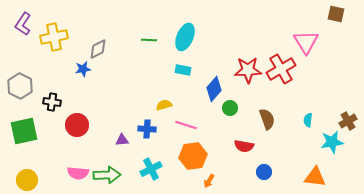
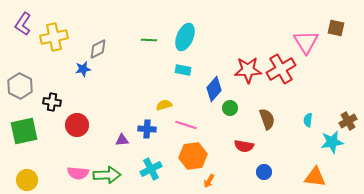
brown square: moved 14 px down
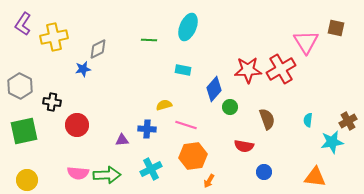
cyan ellipse: moved 3 px right, 10 px up
green circle: moved 1 px up
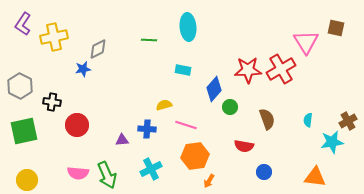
cyan ellipse: rotated 28 degrees counterclockwise
orange hexagon: moved 2 px right
green arrow: rotated 68 degrees clockwise
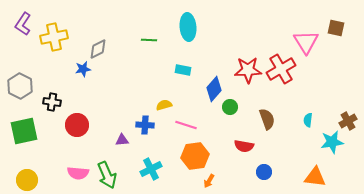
blue cross: moved 2 px left, 4 px up
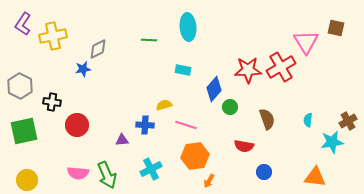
yellow cross: moved 1 px left, 1 px up
red cross: moved 2 px up
